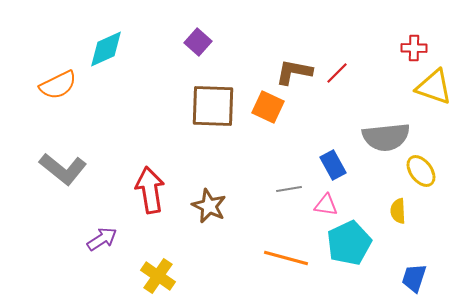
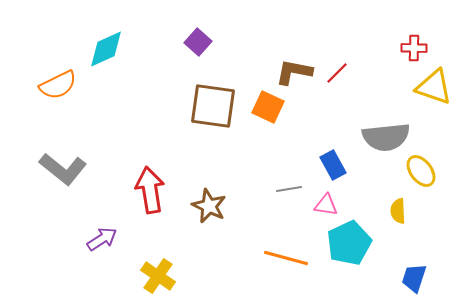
brown square: rotated 6 degrees clockwise
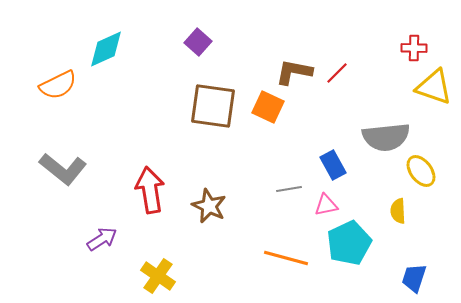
pink triangle: rotated 20 degrees counterclockwise
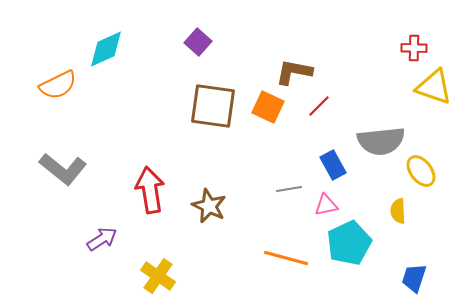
red line: moved 18 px left, 33 px down
gray semicircle: moved 5 px left, 4 px down
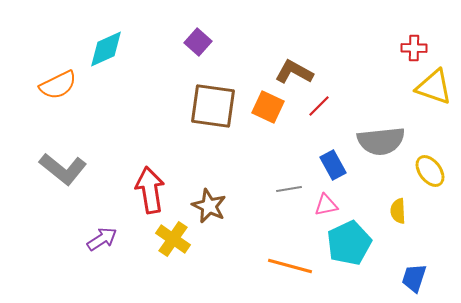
brown L-shape: rotated 18 degrees clockwise
yellow ellipse: moved 9 px right
orange line: moved 4 px right, 8 px down
yellow cross: moved 15 px right, 37 px up
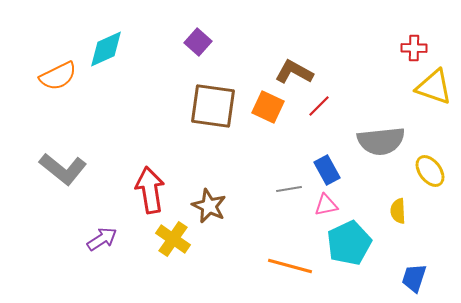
orange semicircle: moved 9 px up
blue rectangle: moved 6 px left, 5 px down
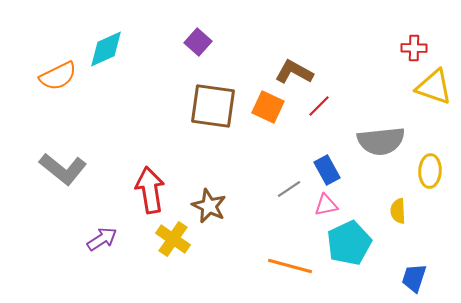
yellow ellipse: rotated 40 degrees clockwise
gray line: rotated 25 degrees counterclockwise
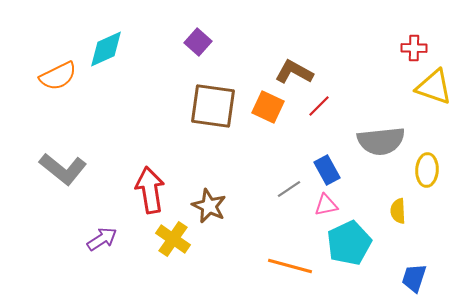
yellow ellipse: moved 3 px left, 1 px up
